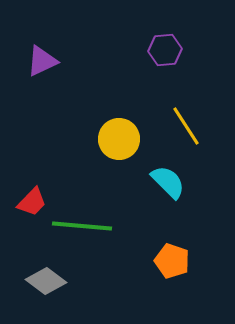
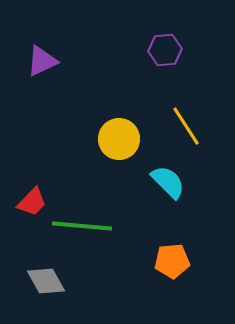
orange pentagon: rotated 24 degrees counterclockwise
gray diamond: rotated 24 degrees clockwise
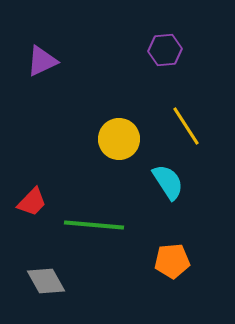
cyan semicircle: rotated 12 degrees clockwise
green line: moved 12 px right, 1 px up
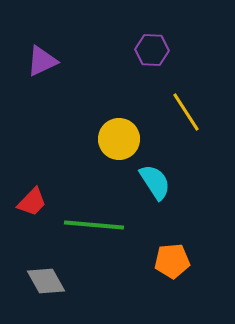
purple hexagon: moved 13 px left; rotated 8 degrees clockwise
yellow line: moved 14 px up
cyan semicircle: moved 13 px left
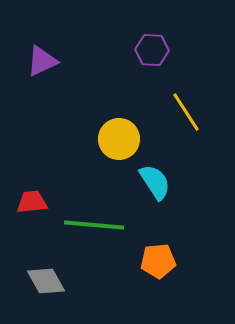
red trapezoid: rotated 140 degrees counterclockwise
orange pentagon: moved 14 px left
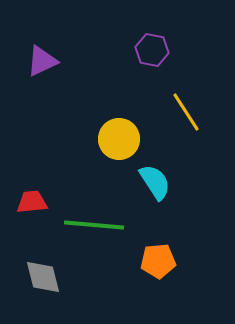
purple hexagon: rotated 8 degrees clockwise
gray diamond: moved 3 px left, 4 px up; rotated 15 degrees clockwise
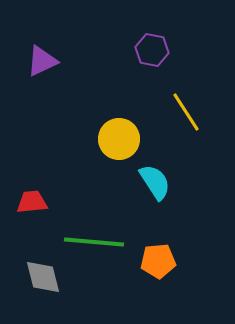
green line: moved 17 px down
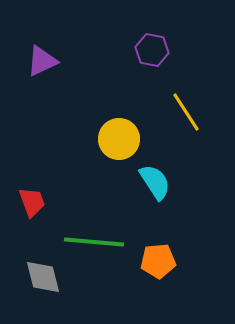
red trapezoid: rotated 76 degrees clockwise
